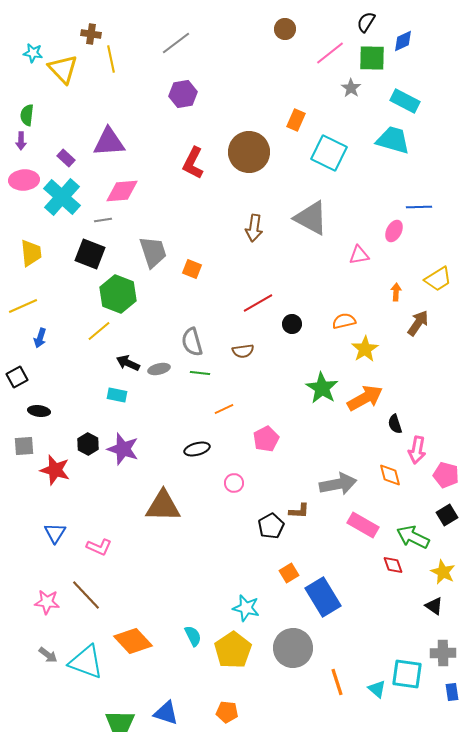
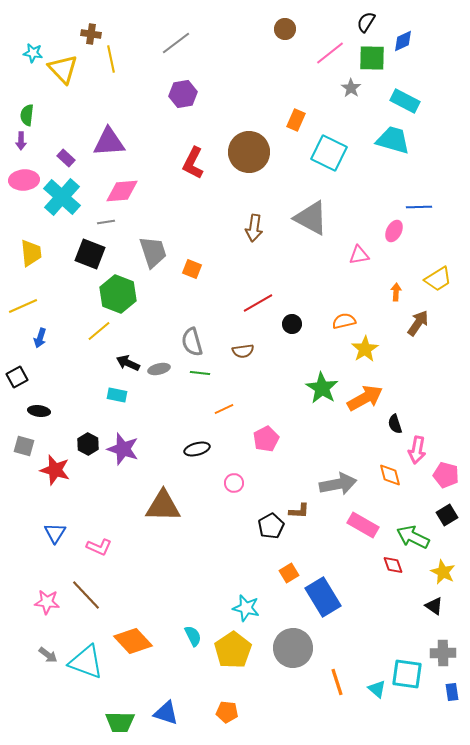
gray line at (103, 220): moved 3 px right, 2 px down
gray square at (24, 446): rotated 20 degrees clockwise
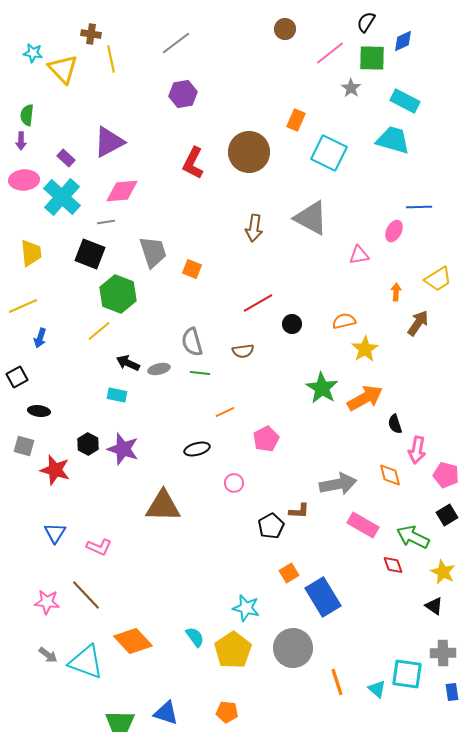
purple triangle at (109, 142): rotated 24 degrees counterclockwise
orange line at (224, 409): moved 1 px right, 3 px down
cyan semicircle at (193, 636): moved 2 px right, 1 px down; rotated 10 degrees counterclockwise
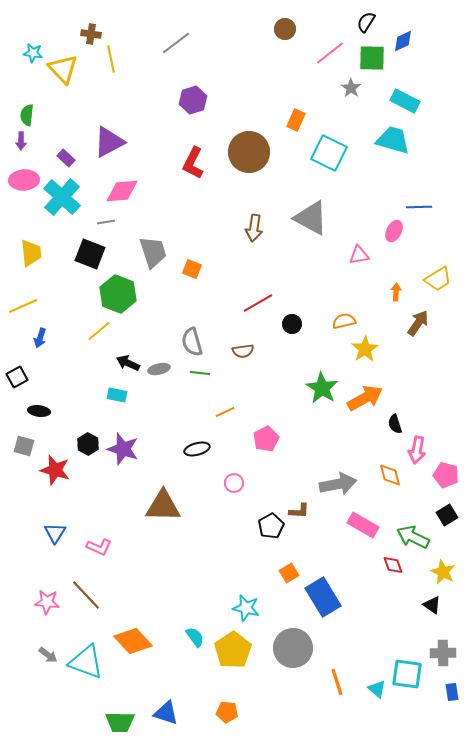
purple hexagon at (183, 94): moved 10 px right, 6 px down; rotated 8 degrees counterclockwise
black triangle at (434, 606): moved 2 px left, 1 px up
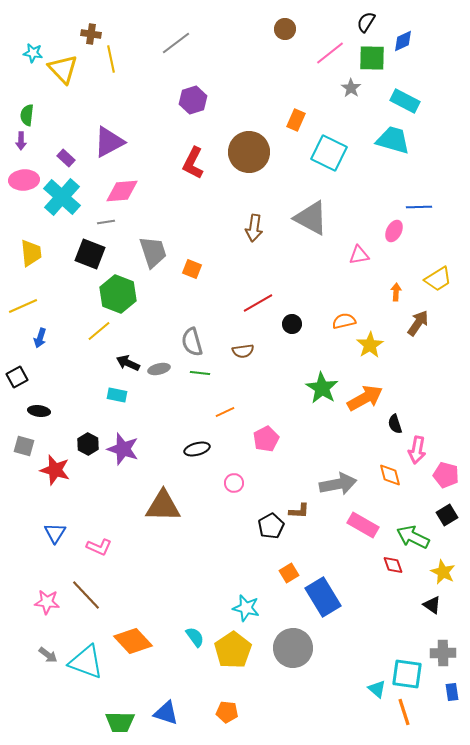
yellow star at (365, 349): moved 5 px right, 4 px up
orange line at (337, 682): moved 67 px right, 30 px down
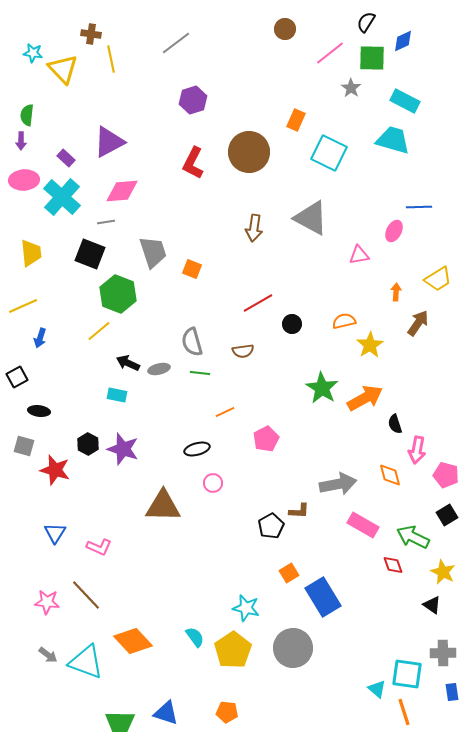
pink circle at (234, 483): moved 21 px left
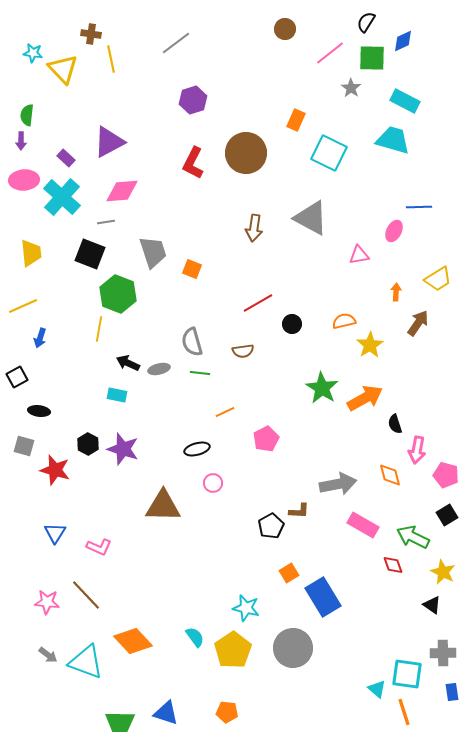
brown circle at (249, 152): moved 3 px left, 1 px down
yellow line at (99, 331): moved 2 px up; rotated 40 degrees counterclockwise
